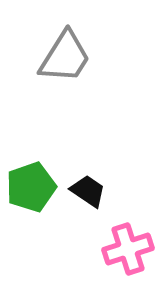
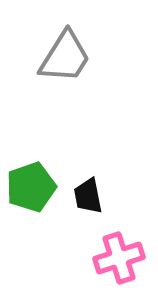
black trapezoid: moved 5 px down; rotated 135 degrees counterclockwise
pink cross: moved 9 px left, 9 px down
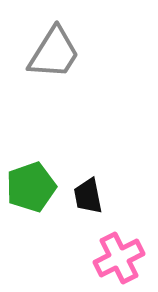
gray trapezoid: moved 11 px left, 4 px up
pink cross: rotated 9 degrees counterclockwise
